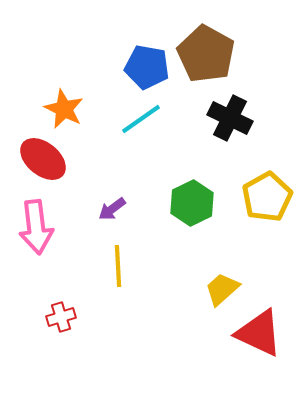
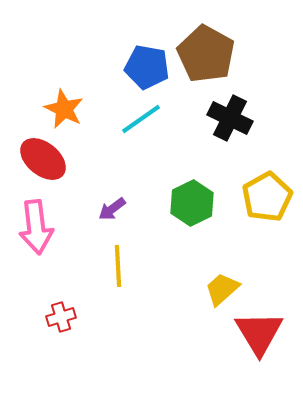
red triangle: rotated 34 degrees clockwise
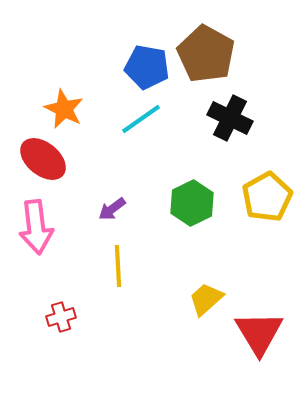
yellow trapezoid: moved 16 px left, 10 px down
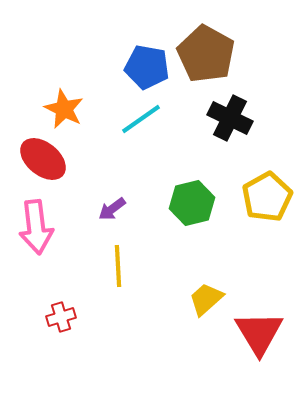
green hexagon: rotated 12 degrees clockwise
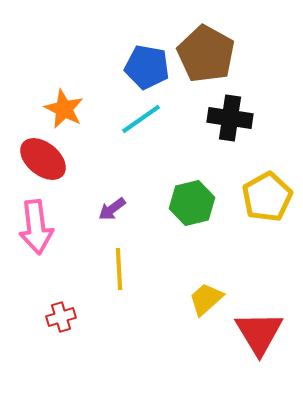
black cross: rotated 18 degrees counterclockwise
yellow line: moved 1 px right, 3 px down
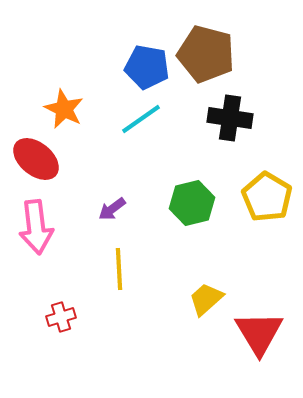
brown pentagon: rotated 14 degrees counterclockwise
red ellipse: moved 7 px left
yellow pentagon: rotated 12 degrees counterclockwise
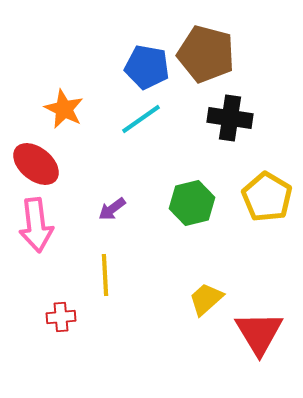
red ellipse: moved 5 px down
pink arrow: moved 2 px up
yellow line: moved 14 px left, 6 px down
red cross: rotated 12 degrees clockwise
